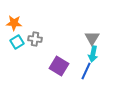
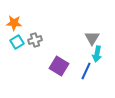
gray cross: moved 1 px down; rotated 24 degrees counterclockwise
cyan arrow: moved 4 px right
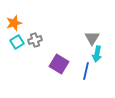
orange star: rotated 21 degrees counterclockwise
purple square: moved 2 px up
blue line: rotated 12 degrees counterclockwise
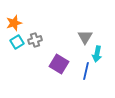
gray triangle: moved 7 px left, 1 px up
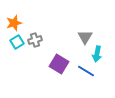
blue line: rotated 72 degrees counterclockwise
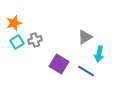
gray triangle: rotated 28 degrees clockwise
cyan arrow: moved 2 px right
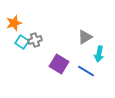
cyan square: moved 5 px right; rotated 24 degrees counterclockwise
